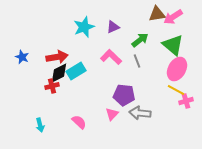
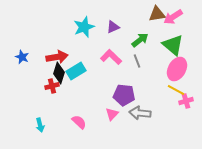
black diamond: rotated 45 degrees counterclockwise
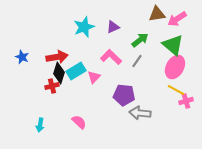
pink arrow: moved 4 px right, 2 px down
gray line: rotated 56 degrees clockwise
pink ellipse: moved 2 px left, 2 px up
pink triangle: moved 18 px left, 37 px up
cyan arrow: rotated 24 degrees clockwise
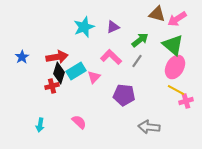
brown triangle: rotated 24 degrees clockwise
blue star: rotated 16 degrees clockwise
gray arrow: moved 9 px right, 14 px down
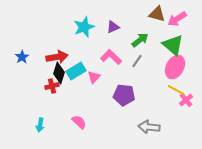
pink cross: moved 1 px up; rotated 24 degrees counterclockwise
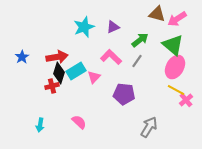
purple pentagon: moved 1 px up
gray arrow: rotated 115 degrees clockwise
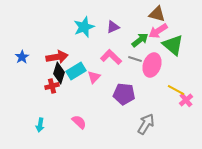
pink arrow: moved 19 px left, 12 px down
gray line: moved 2 px left, 2 px up; rotated 72 degrees clockwise
pink ellipse: moved 23 px left, 2 px up; rotated 10 degrees counterclockwise
gray arrow: moved 3 px left, 3 px up
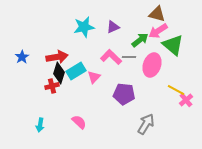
cyan star: rotated 10 degrees clockwise
gray line: moved 6 px left, 2 px up; rotated 16 degrees counterclockwise
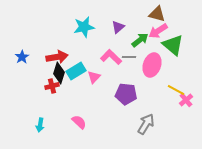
purple triangle: moved 5 px right; rotated 16 degrees counterclockwise
purple pentagon: moved 2 px right
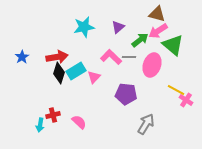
red cross: moved 1 px right, 29 px down
pink cross: rotated 16 degrees counterclockwise
